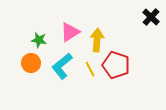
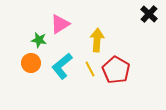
black cross: moved 2 px left, 3 px up
pink triangle: moved 10 px left, 8 px up
red pentagon: moved 5 px down; rotated 12 degrees clockwise
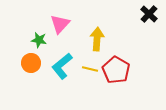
pink triangle: rotated 15 degrees counterclockwise
yellow arrow: moved 1 px up
yellow line: rotated 49 degrees counterclockwise
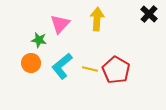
yellow arrow: moved 20 px up
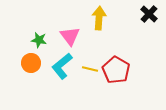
yellow arrow: moved 2 px right, 1 px up
pink triangle: moved 10 px right, 12 px down; rotated 20 degrees counterclockwise
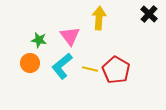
orange circle: moved 1 px left
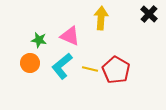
yellow arrow: moved 2 px right
pink triangle: rotated 30 degrees counterclockwise
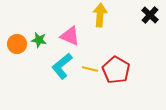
black cross: moved 1 px right, 1 px down
yellow arrow: moved 1 px left, 3 px up
orange circle: moved 13 px left, 19 px up
